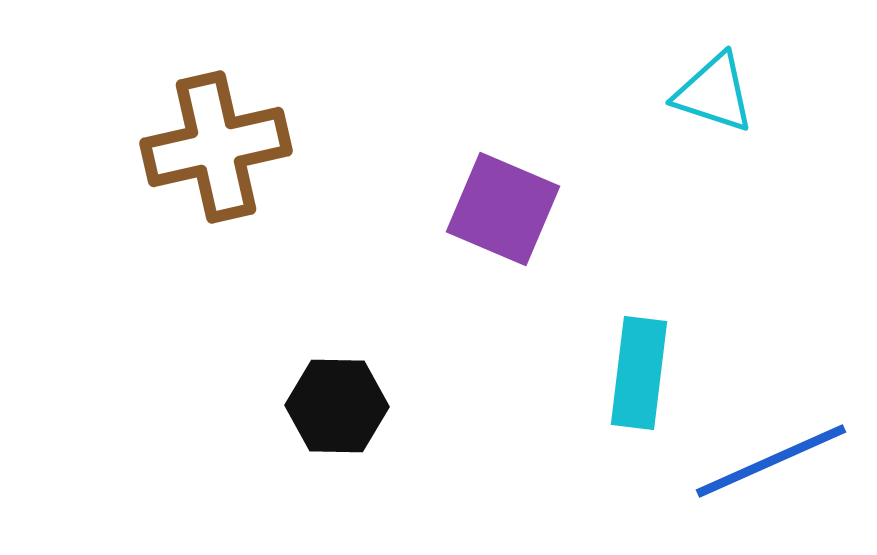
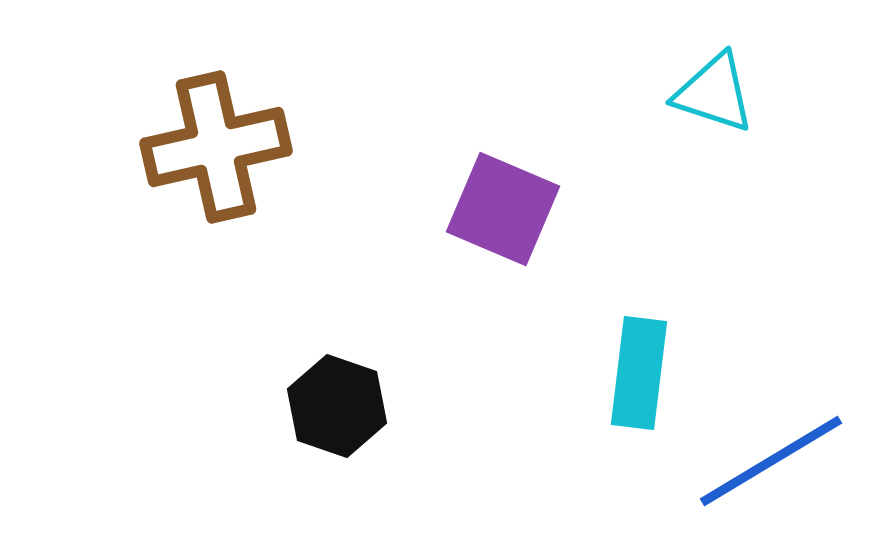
black hexagon: rotated 18 degrees clockwise
blue line: rotated 7 degrees counterclockwise
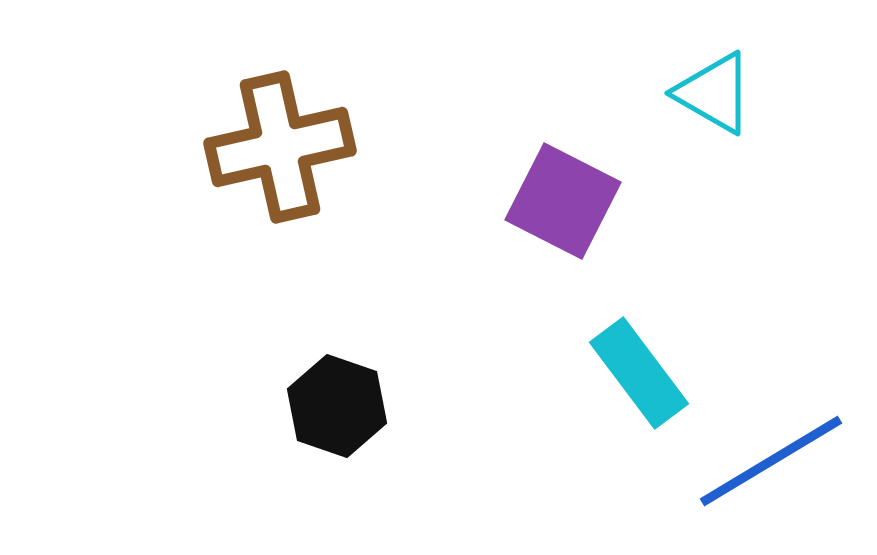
cyan triangle: rotated 12 degrees clockwise
brown cross: moved 64 px right
purple square: moved 60 px right, 8 px up; rotated 4 degrees clockwise
cyan rectangle: rotated 44 degrees counterclockwise
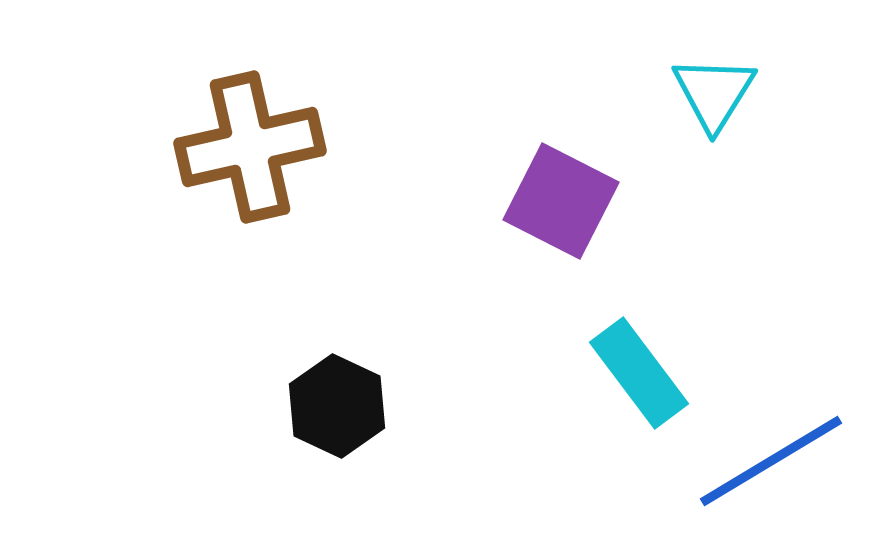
cyan triangle: rotated 32 degrees clockwise
brown cross: moved 30 px left
purple square: moved 2 px left
black hexagon: rotated 6 degrees clockwise
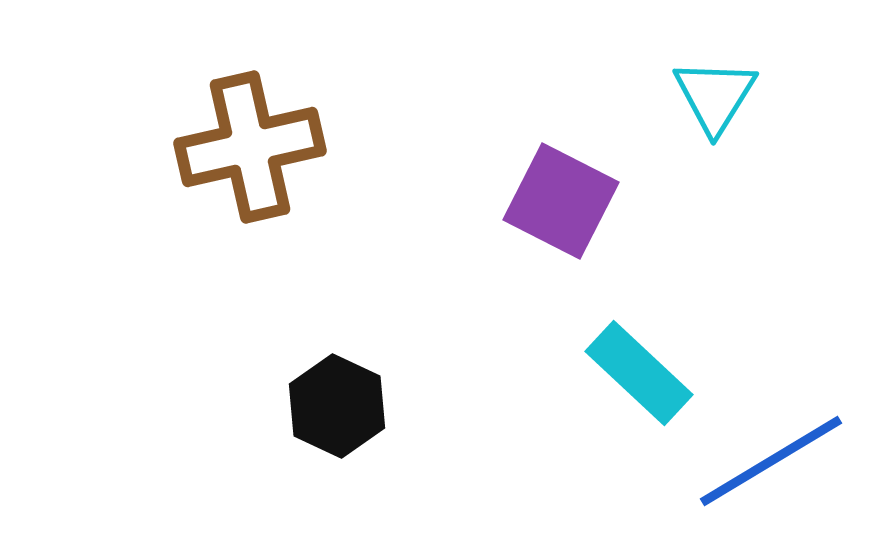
cyan triangle: moved 1 px right, 3 px down
cyan rectangle: rotated 10 degrees counterclockwise
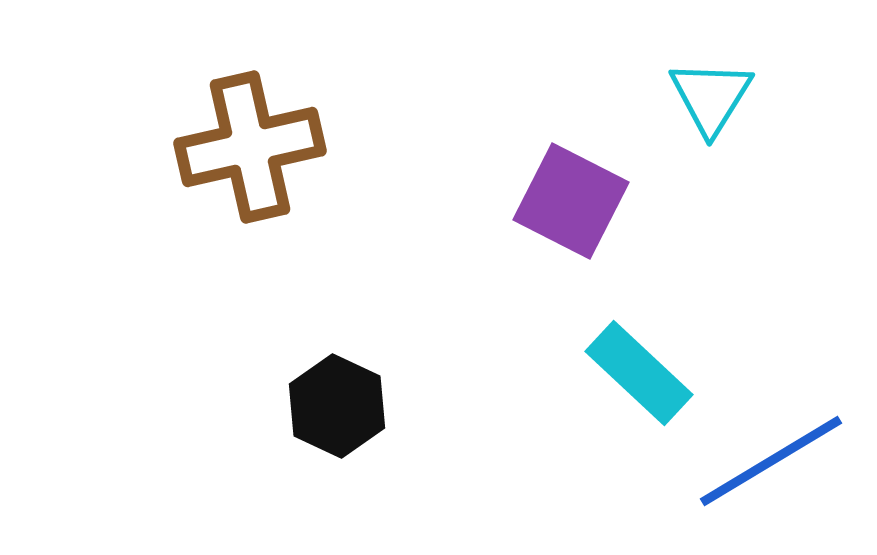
cyan triangle: moved 4 px left, 1 px down
purple square: moved 10 px right
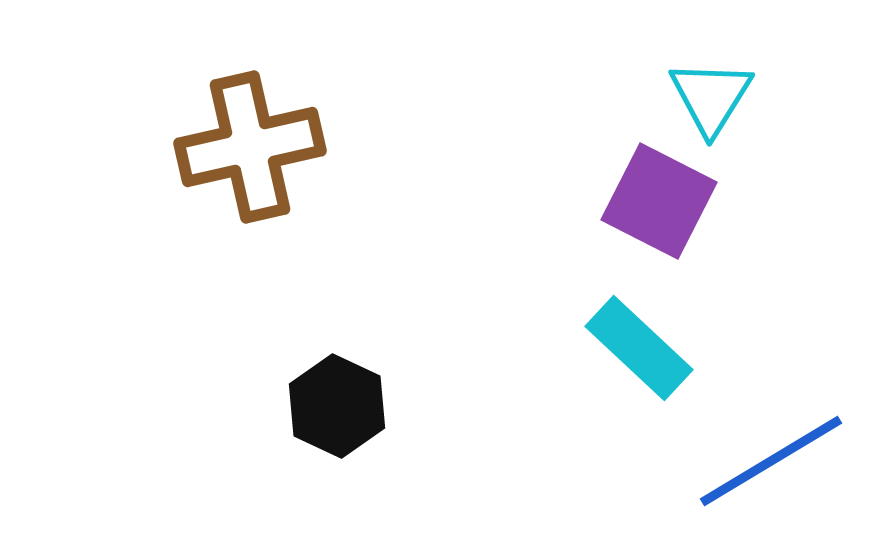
purple square: moved 88 px right
cyan rectangle: moved 25 px up
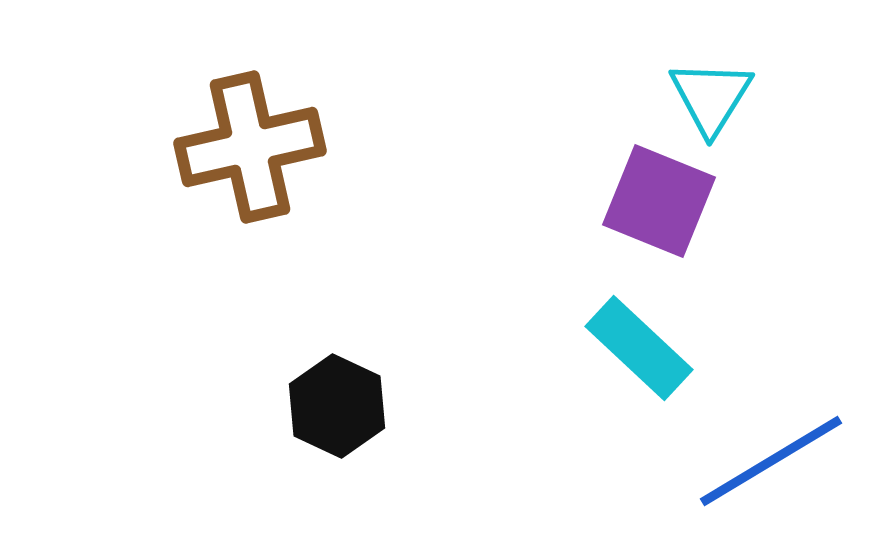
purple square: rotated 5 degrees counterclockwise
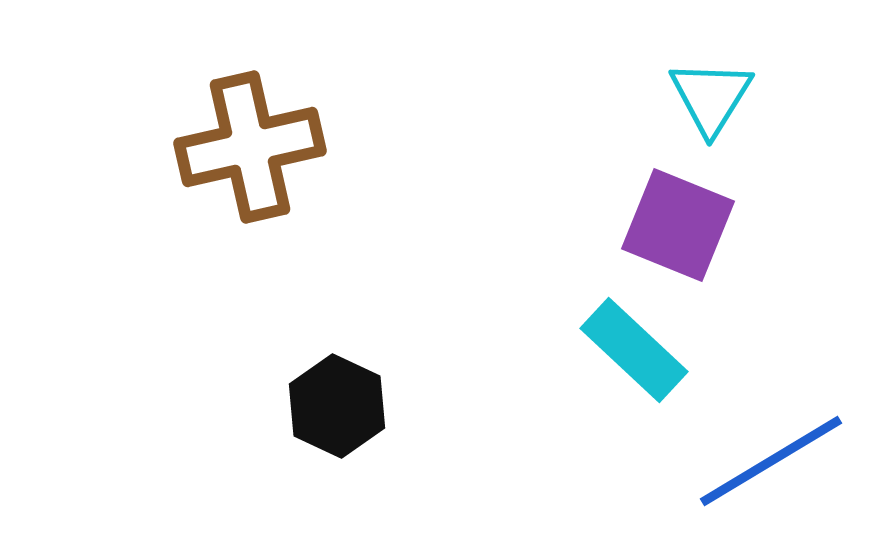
purple square: moved 19 px right, 24 px down
cyan rectangle: moved 5 px left, 2 px down
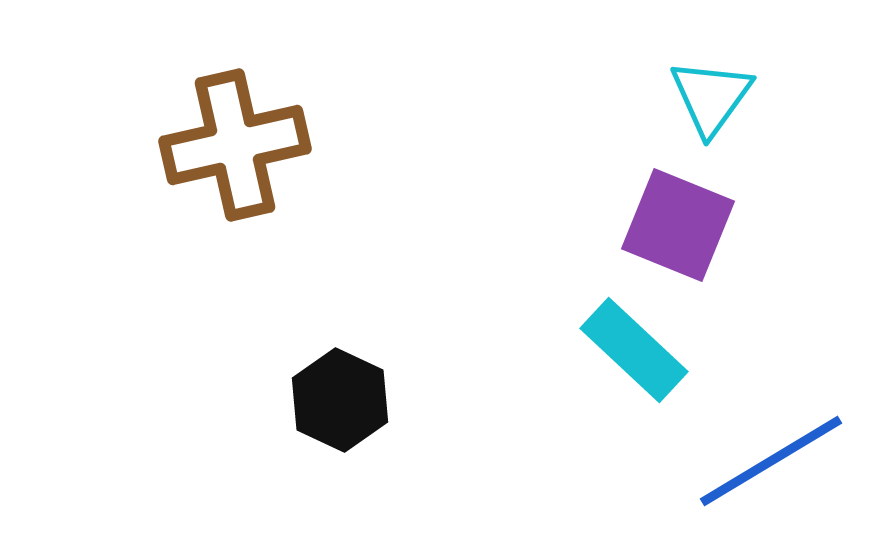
cyan triangle: rotated 4 degrees clockwise
brown cross: moved 15 px left, 2 px up
black hexagon: moved 3 px right, 6 px up
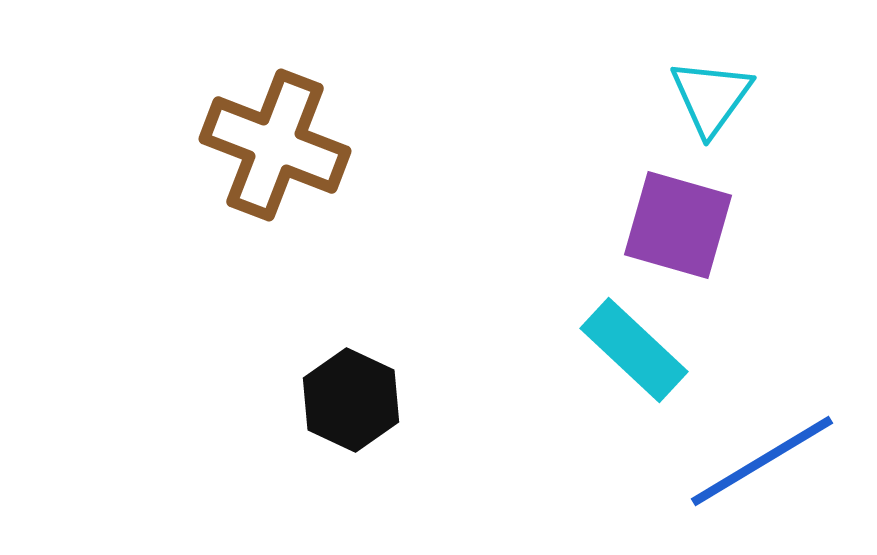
brown cross: moved 40 px right; rotated 34 degrees clockwise
purple square: rotated 6 degrees counterclockwise
black hexagon: moved 11 px right
blue line: moved 9 px left
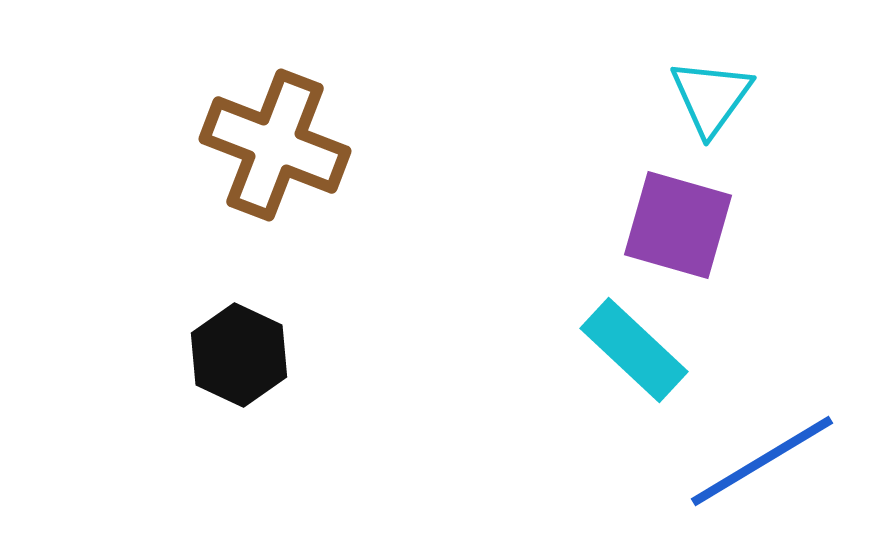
black hexagon: moved 112 px left, 45 px up
